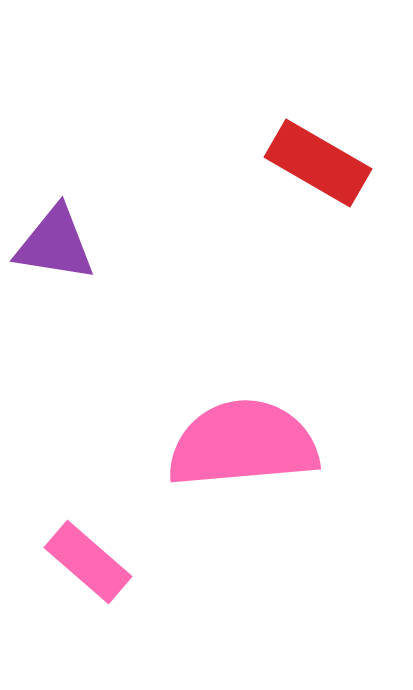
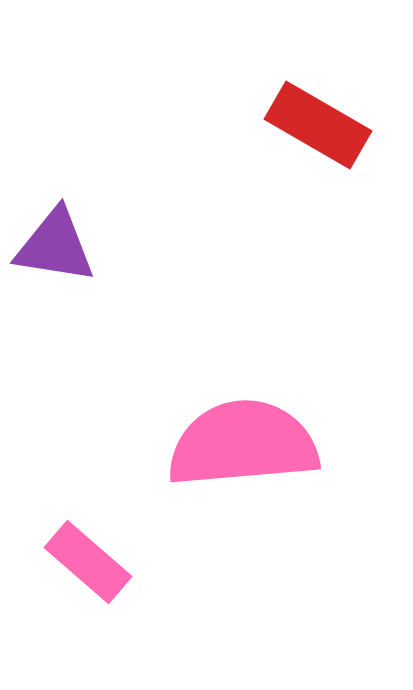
red rectangle: moved 38 px up
purple triangle: moved 2 px down
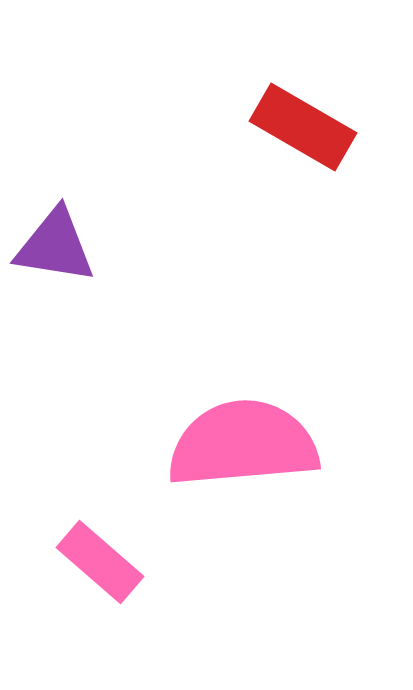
red rectangle: moved 15 px left, 2 px down
pink rectangle: moved 12 px right
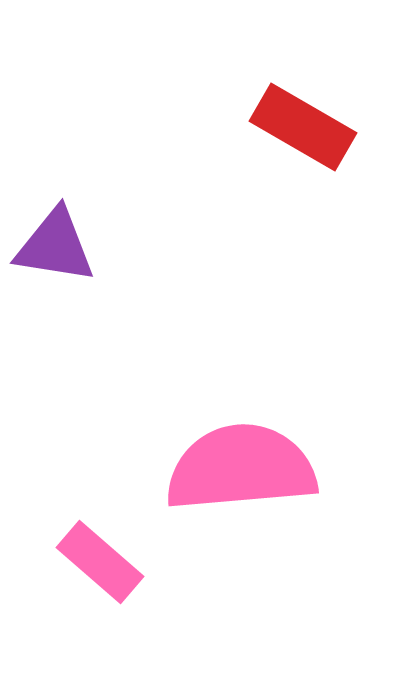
pink semicircle: moved 2 px left, 24 px down
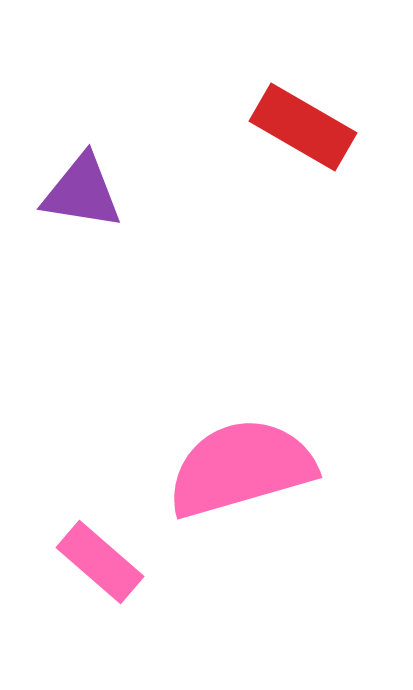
purple triangle: moved 27 px right, 54 px up
pink semicircle: rotated 11 degrees counterclockwise
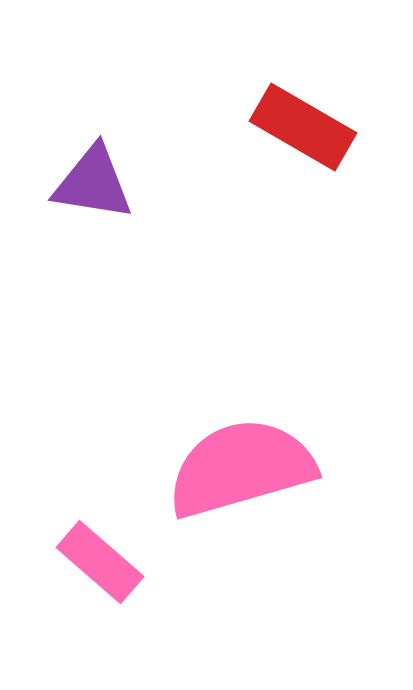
purple triangle: moved 11 px right, 9 px up
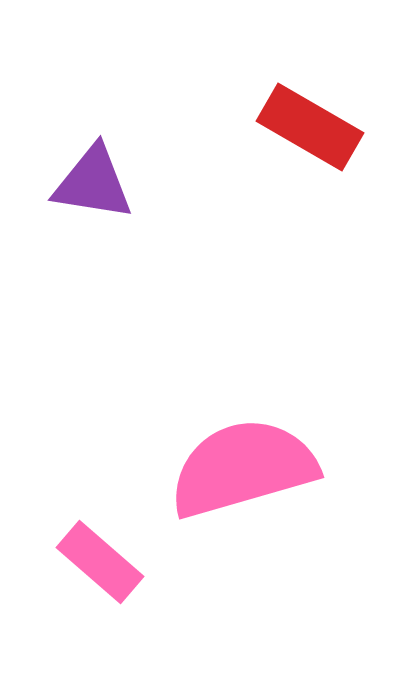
red rectangle: moved 7 px right
pink semicircle: moved 2 px right
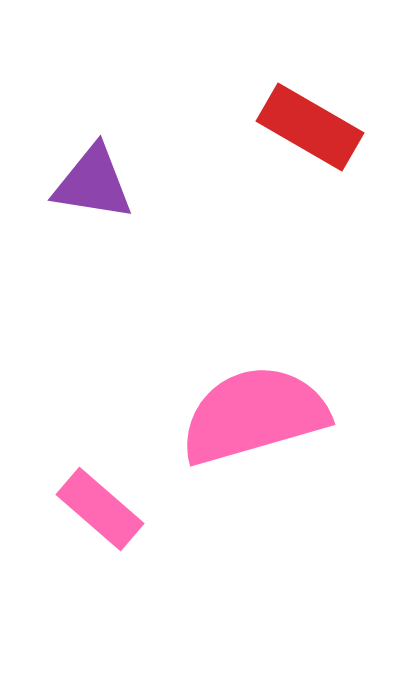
pink semicircle: moved 11 px right, 53 px up
pink rectangle: moved 53 px up
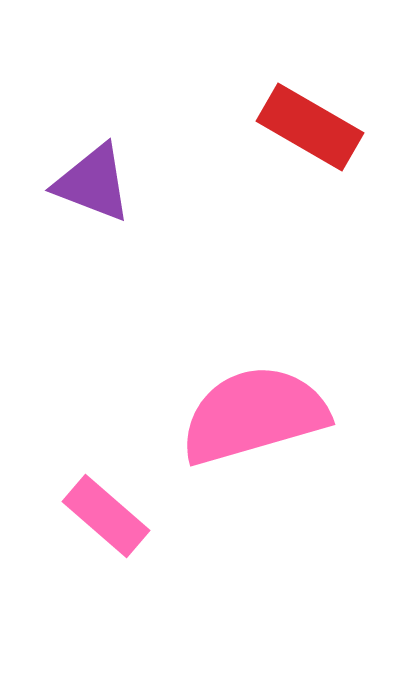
purple triangle: rotated 12 degrees clockwise
pink rectangle: moved 6 px right, 7 px down
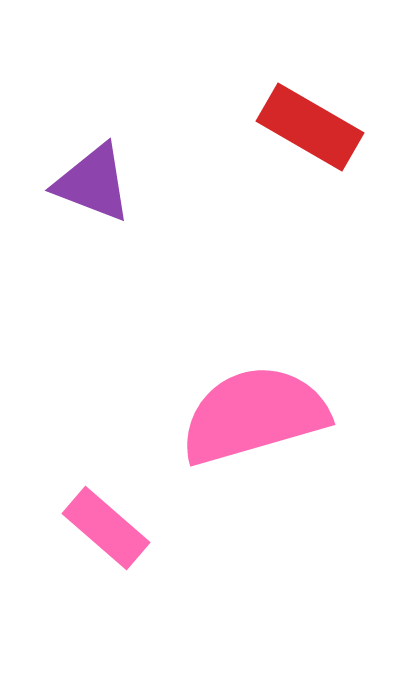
pink rectangle: moved 12 px down
